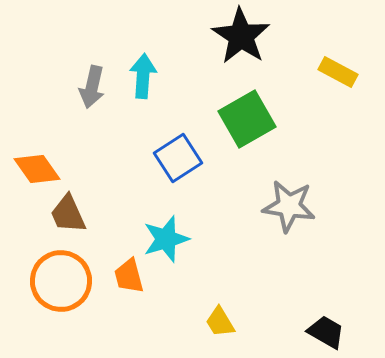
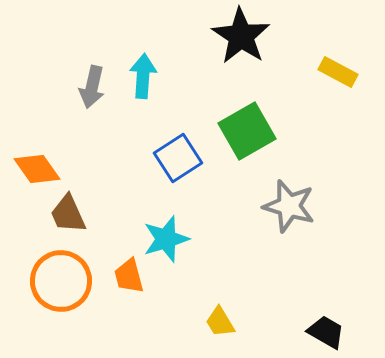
green square: moved 12 px down
gray star: rotated 8 degrees clockwise
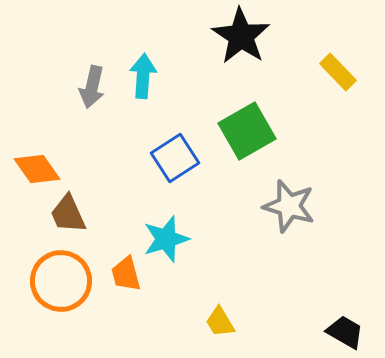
yellow rectangle: rotated 18 degrees clockwise
blue square: moved 3 px left
orange trapezoid: moved 3 px left, 2 px up
black trapezoid: moved 19 px right
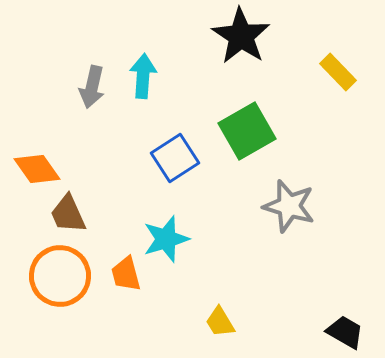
orange circle: moved 1 px left, 5 px up
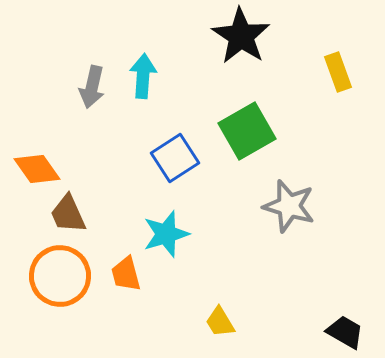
yellow rectangle: rotated 24 degrees clockwise
cyan star: moved 5 px up
